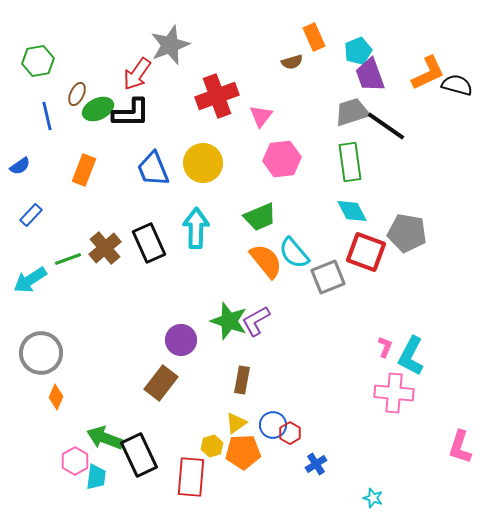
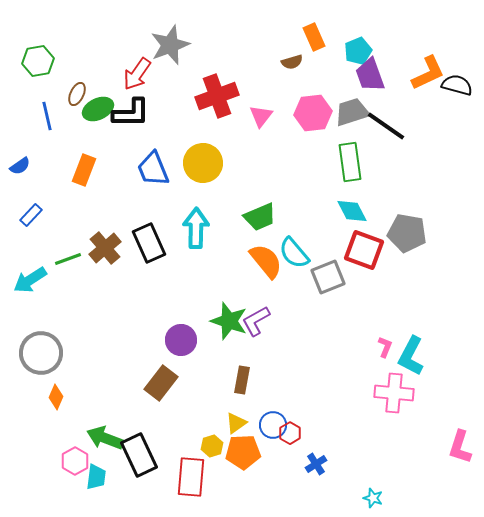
pink hexagon at (282, 159): moved 31 px right, 46 px up
red square at (366, 252): moved 2 px left, 2 px up
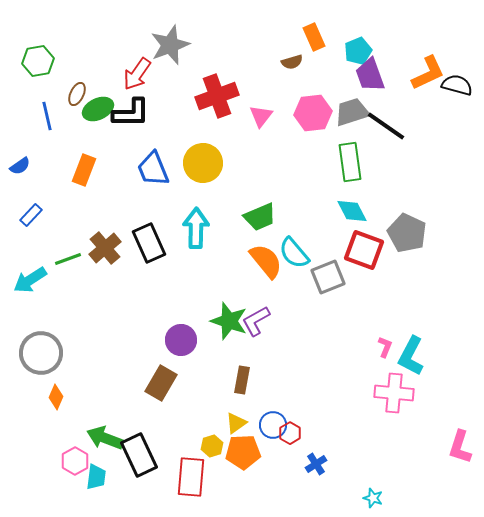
gray pentagon at (407, 233): rotated 15 degrees clockwise
brown rectangle at (161, 383): rotated 8 degrees counterclockwise
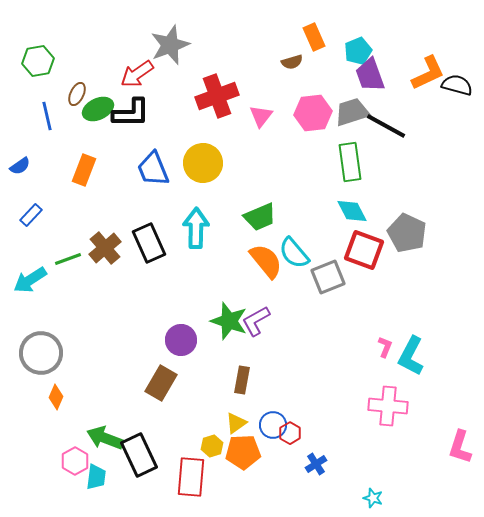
red arrow at (137, 74): rotated 20 degrees clockwise
black line at (386, 126): rotated 6 degrees counterclockwise
pink cross at (394, 393): moved 6 px left, 13 px down
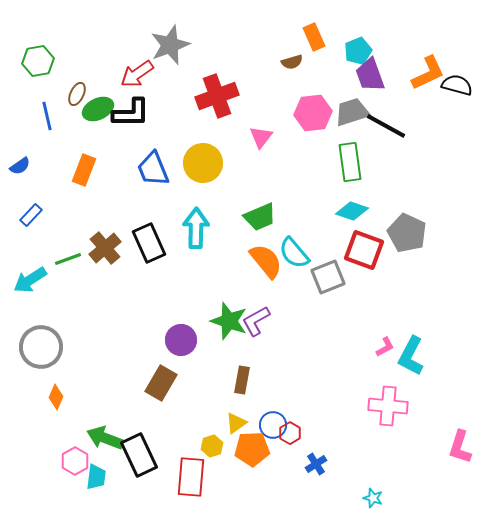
pink triangle at (261, 116): moved 21 px down
cyan diamond at (352, 211): rotated 44 degrees counterclockwise
pink L-shape at (385, 347): rotated 40 degrees clockwise
gray circle at (41, 353): moved 6 px up
orange pentagon at (243, 452): moved 9 px right, 3 px up
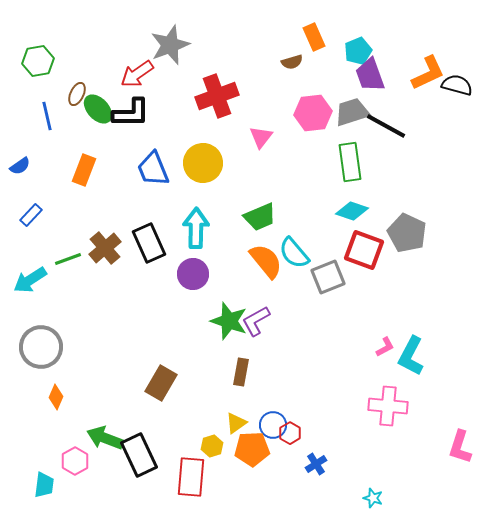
green ellipse at (98, 109): rotated 72 degrees clockwise
purple circle at (181, 340): moved 12 px right, 66 px up
brown rectangle at (242, 380): moved 1 px left, 8 px up
cyan trapezoid at (96, 477): moved 52 px left, 8 px down
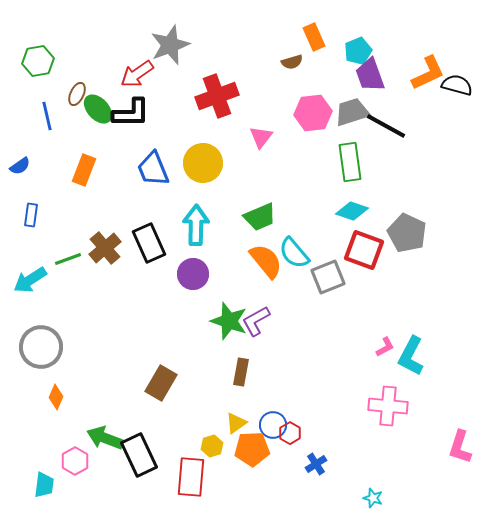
blue rectangle at (31, 215): rotated 35 degrees counterclockwise
cyan arrow at (196, 228): moved 3 px up
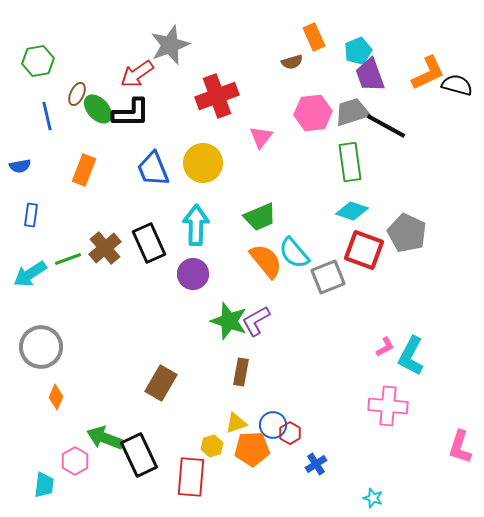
blue semicircle at (20, 166): rotated 25 degrees clockwise
cyan arrow at (30, 280): moved 6 px up
yellow triangle at (236, 423): rotated 15 degrees clockwise
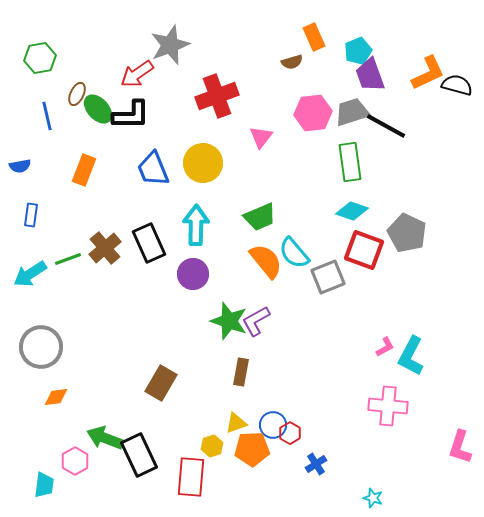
green hexagon at (38, 61): moved 2 px right, 3 px up
black L-shape at (131, 113): moved 2 px down
orange diamond at (56, 397): rotated 60 degrees clockwise
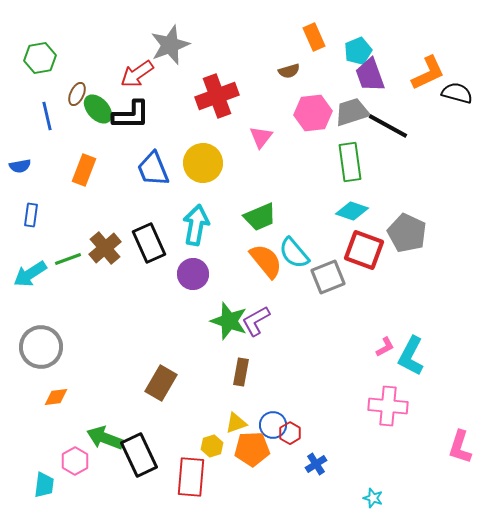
brown semicircle at (292, 62): moved 3 px left, 9 px down
black semicircle at (457, 85): moved 8 px down
black line at (386, 126): moved 2 px right
cyan arrow at (196, 225): rotated 9 degrees clockwise
